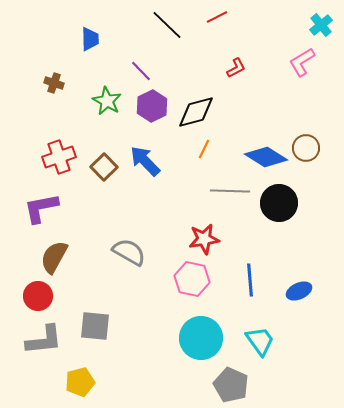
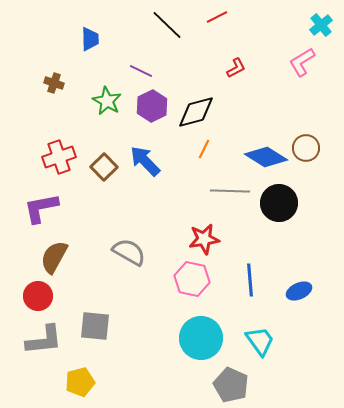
purple line: rotated 20 degrees counterclockwise
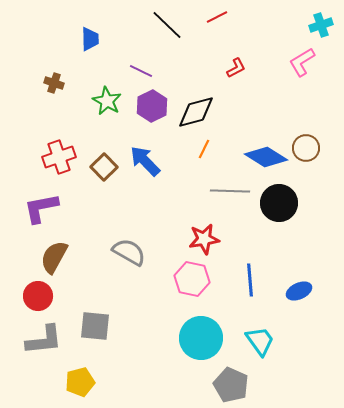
cyan cross: rotated 20 degrees clockwise
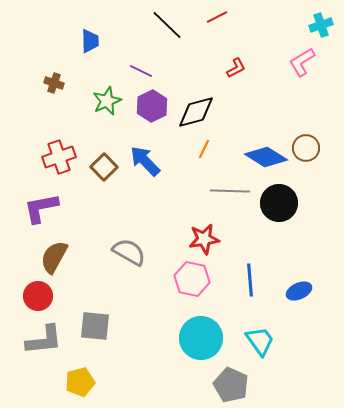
blue trapezoid: moved 2 px down
green star: rotated 20 degrees clockwise
